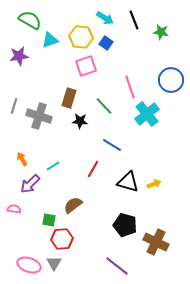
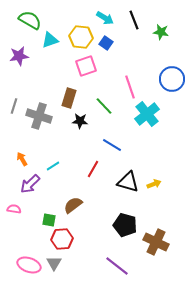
blue circle: moved 1 px right, 1 px up
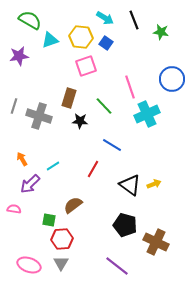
cyan cross: rotated 15 degrees clockwise
black triangle: moved 2 px right, 3 px down; rotated 20 degrees clockwise
gray triangle: moved 7 px right
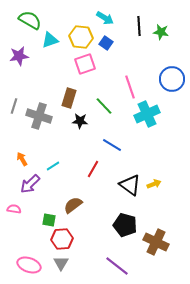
black line: moved 5 px right, 6 px down; rotated 18 degrees clockwise
pink square: moved 1 px left, 2 px up
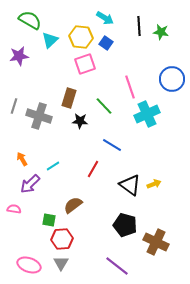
cyan triangle: rotated 24 degrees counterclockwise
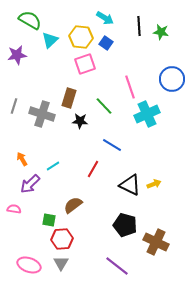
purple star: moved 2 px left, 1 px up
gray cross: moved 3 px right, 2 px up
black triangle: rotated 10 degrees counterclockwise
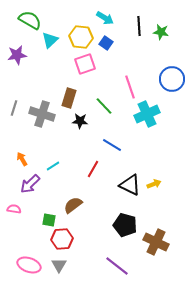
gray line: moved 2 px down
gray triangle: moved 2 px left, 2 px down
